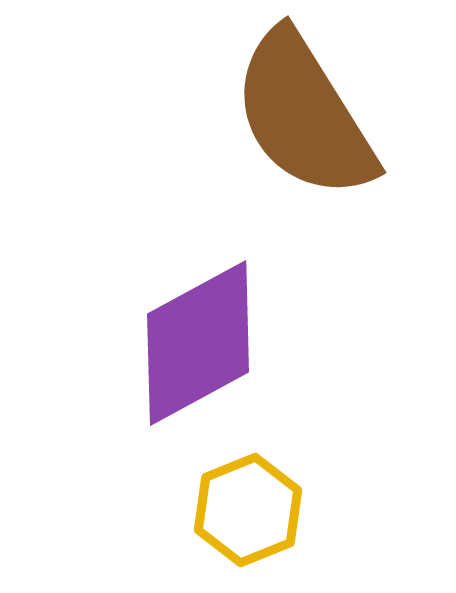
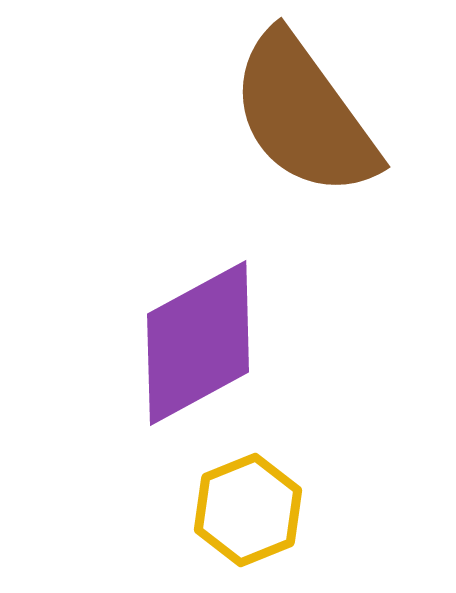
brown semicircle: rotated 4 degrees counterclockwise
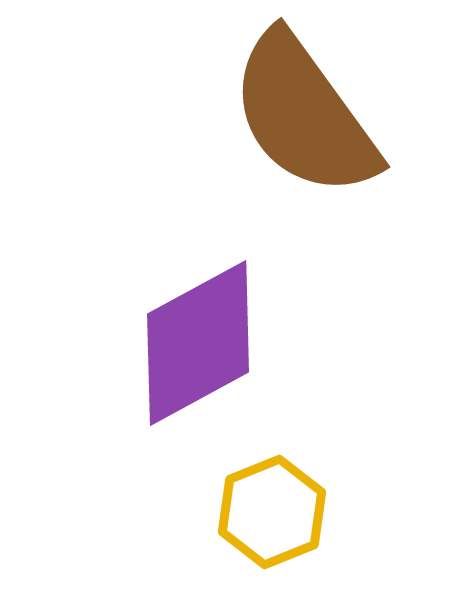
yellow hexagon: moved 24 px right, 2 px down
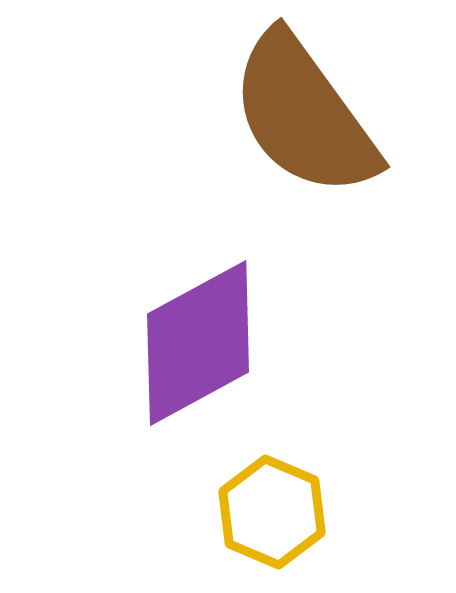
yellow hexagon: rotated 15 degrees counterclockwise
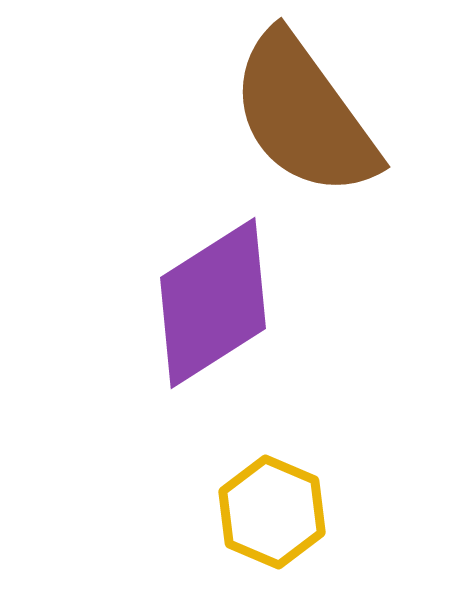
purple diamond: moved 15 px right, 40 px up; rotated 4 degrees counterclockwise
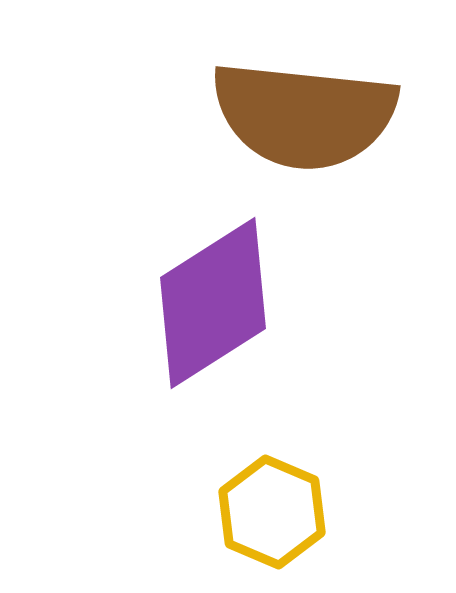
brown semicircle: rotated 48 degrees counterclockwise
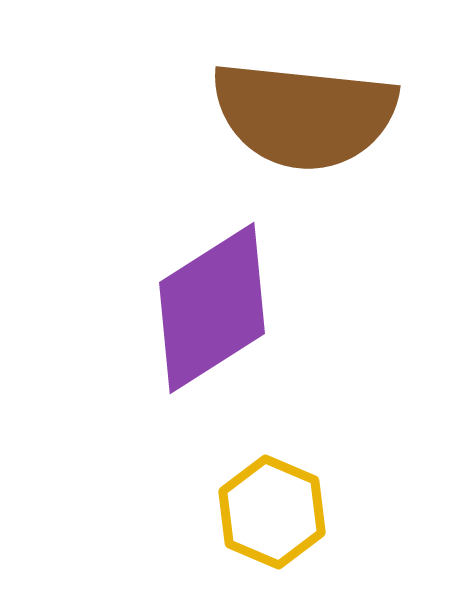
purple diamond: moved 1 px left, 5 px down
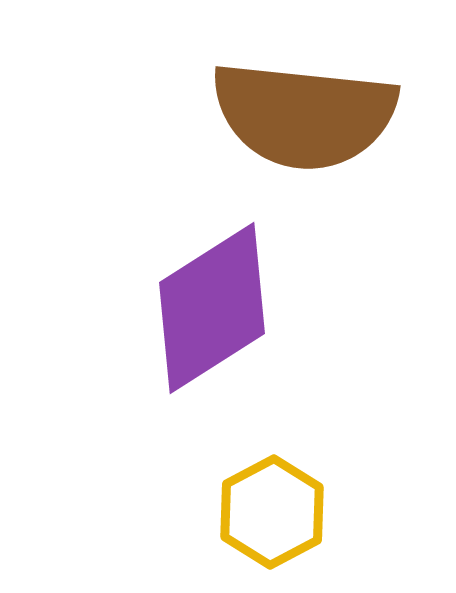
yellow hexagon: rotated 9 degrees clockwise
